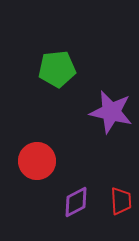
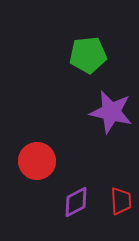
green pentagon: moved 31 px right, 14 px up
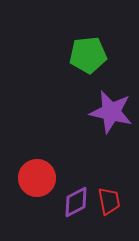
red circle: moved 17 px down
red trapezoid: moved 12 px left; rotated 8 degrees counterclockwise
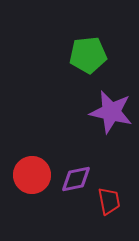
red circle: moved 5 px left, 3 px up
purple diamond: moved 23 px up; rotated 16 degrees clockwise
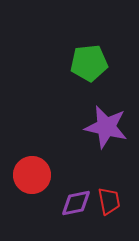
green pentagon: moved 1 px right, 8 px down
purple star: moved 5 px left, 15 px down
purple diamond: moved 24 px down
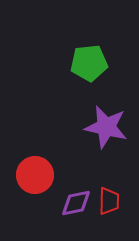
red circle: moved 3 px right
red trapezoid: rotated 12 degrees clockwise
